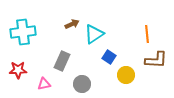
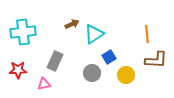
blue square: rotated 24 degrees clockwise
gray rectangle: moved 7 px left
gray circle: moved 10 px right, 11 px up
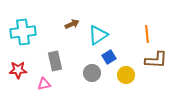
cyan triangle: moved 4 px right, 1 px down
gray rectangle: rotated 36 degrees counterclockwise
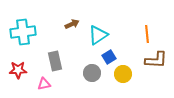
yellow circle: moved 3 px left, 1 px up
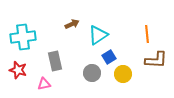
cyan cross: moved 5 px down
red star: rotated 18 degrees clockwise
